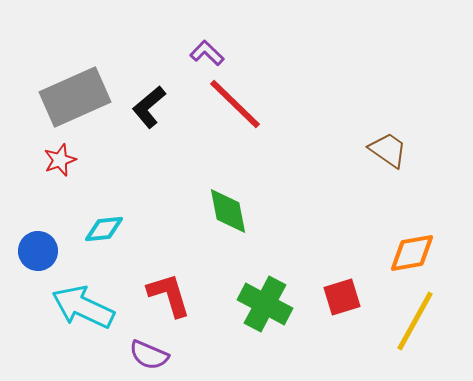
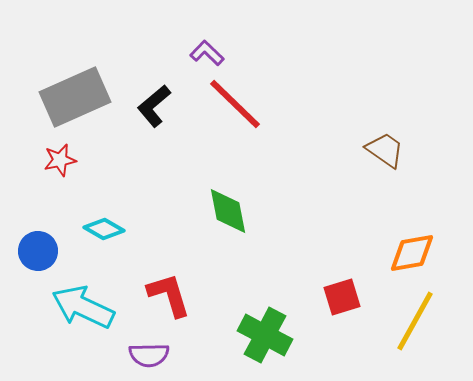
black L-shape: moved 5 px right, 1 px up
brown trapezoid: moved 3 px left
red star: rotated 8 degrees clockwise
cyan diamond: rotated 36 degrees clockwise
green cross: moved 31 px down
purple semicircle: rotated 24 degrees counterclockwise
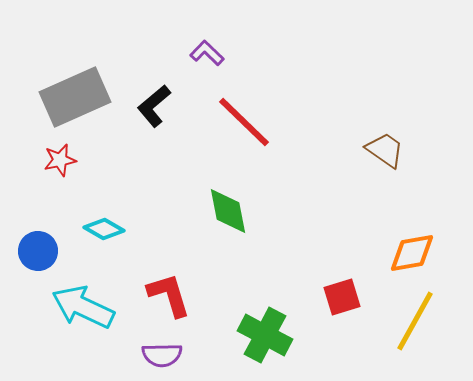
red line: moved 9 px right, 18 px down
purple semicircle: moved 13 px right
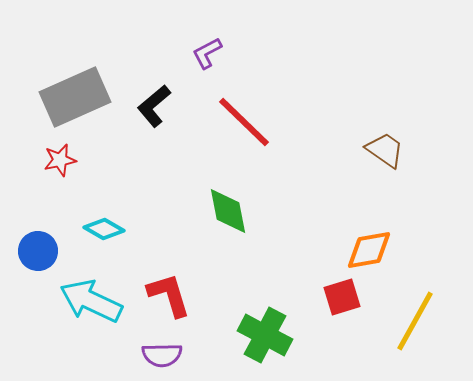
purple L-shape: rotated 72 degrees counterclockwise
orange diamond: moved 43 px left, 3 px up
cyan arrow: moved 8 px right, 6 px up
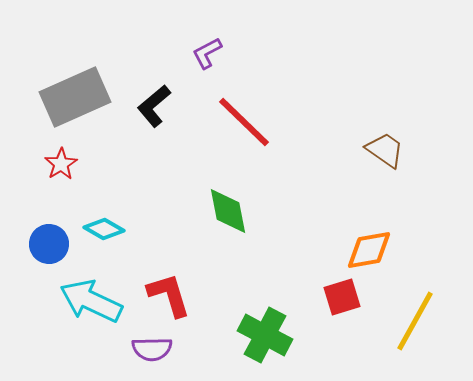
red star: moved 1 px right, 4 px down; rotated 20 degrees counterclockwise
blue circle: moved 11 px right, 7 px up
purple semicircle: moved 10 px left, 6 px up
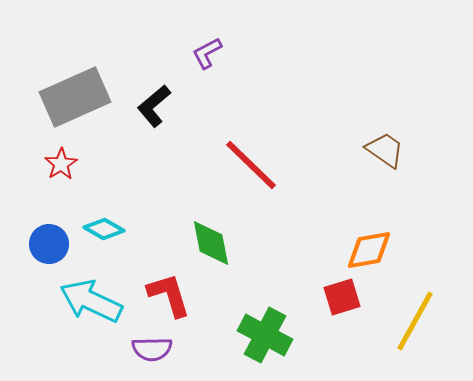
red line: moved 7 px right, 43 px down
green diamond: moved 17 px left, 32 px down
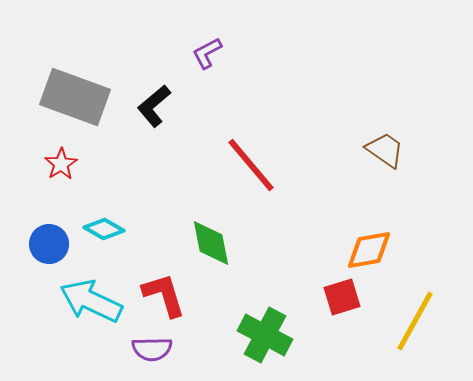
gray rectangle: rotated 44 degrees clockwise
red line: rotated 6 degrees clockwise
red L-shape: moved 5 px left
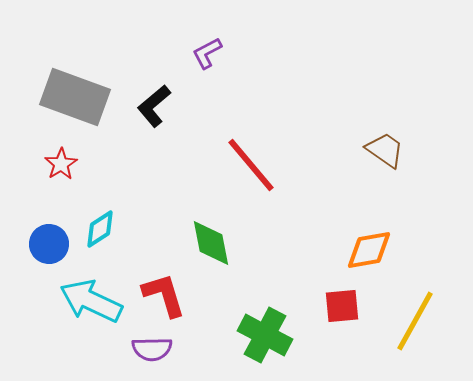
cyan diamond: moved 4 px left; rotated 63 degrees counterclockwise
red square: moved 9 px down; rotated 12 degrees clockwise
